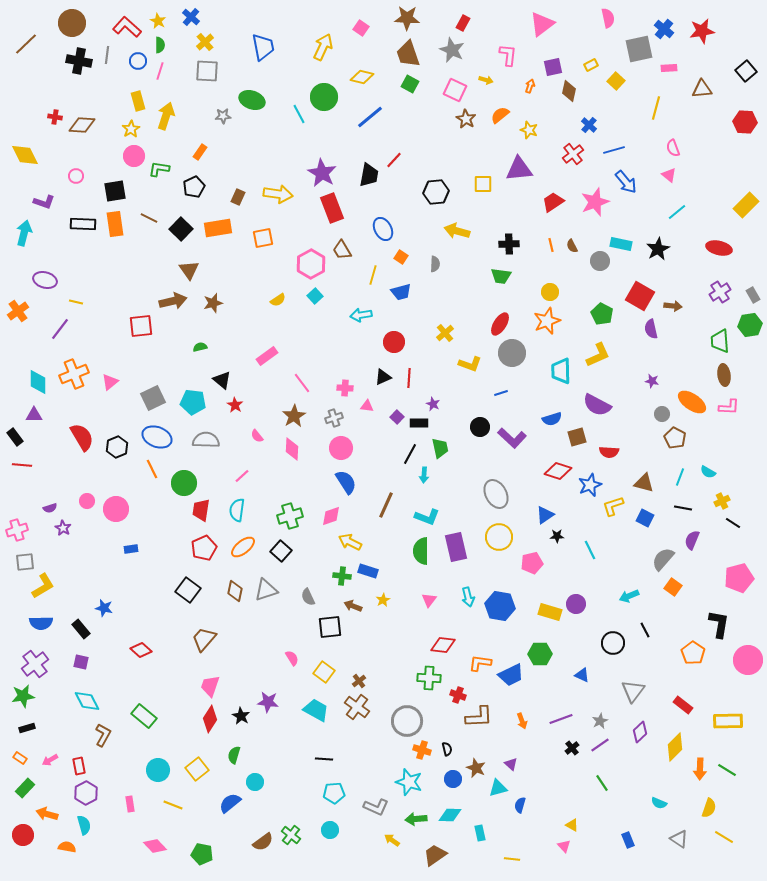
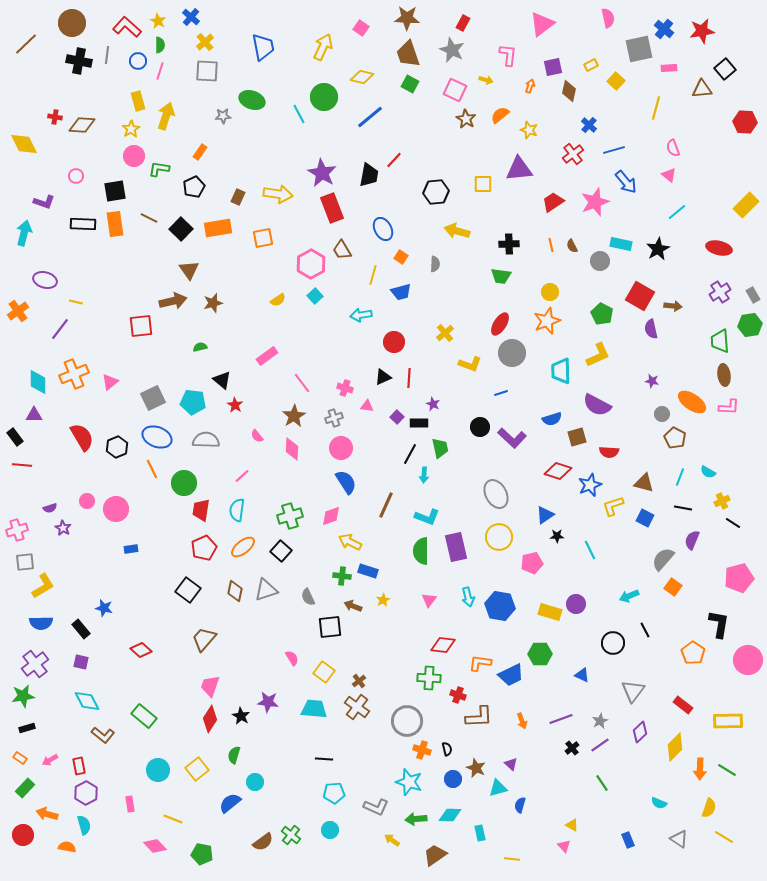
black square at (746, 71): moved 21 px left, 2 px up
yellow diamond at (25, 155): moved 1 px left, 11 px up
pink cross at (345, 388): rotated 14 degrees clockwise
cyan trapezoid at (316, 710): moved 2 px left, 1 px up; rotated 24 degrees counterclockwise
brown L-shape at (103, 735): rotated 100 degrees clockwise
yellow line at (173, 805): moved 14 px down
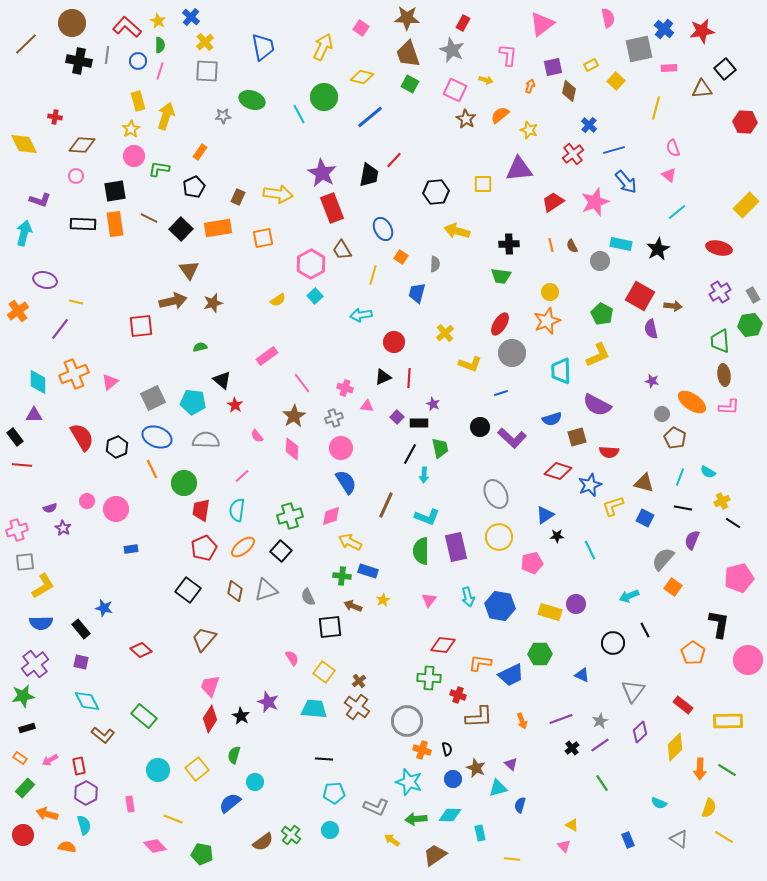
brown diamond at (82, 125): moved 20 px down
purple L-shape at (44, 202): moved 4 px left, 2 px up
blue trapezoid at (401, 292): moved 16 px right, 1 px down; rotated 120 degrees clockwise
purple star at (268, 702): rotated 15 degrees clockwise
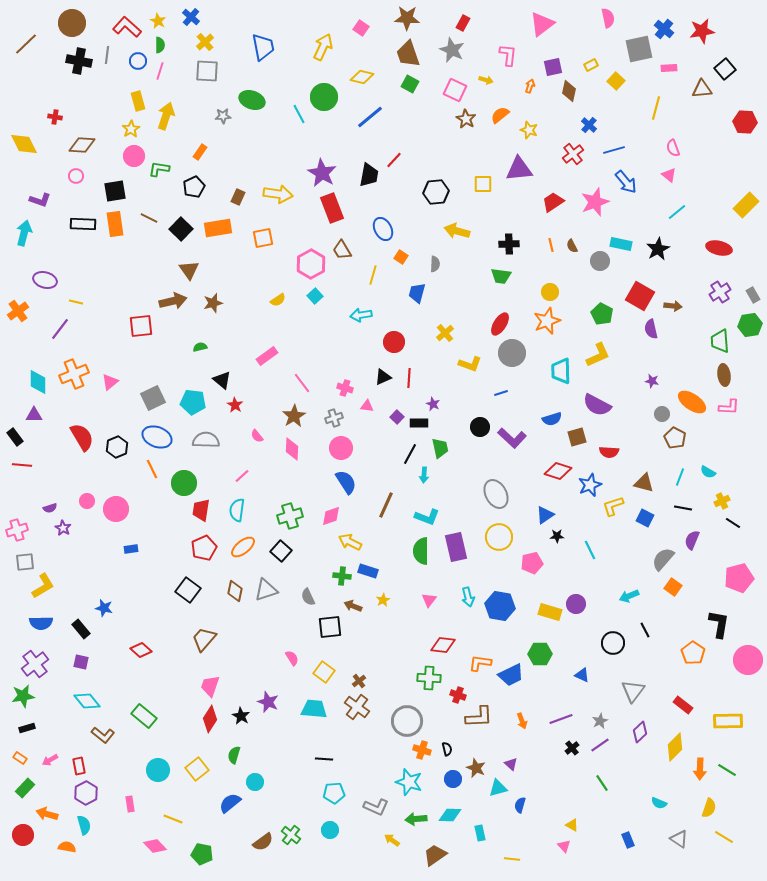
cyan diamond at (87, 701): rotated 12 degrees counterclockwise
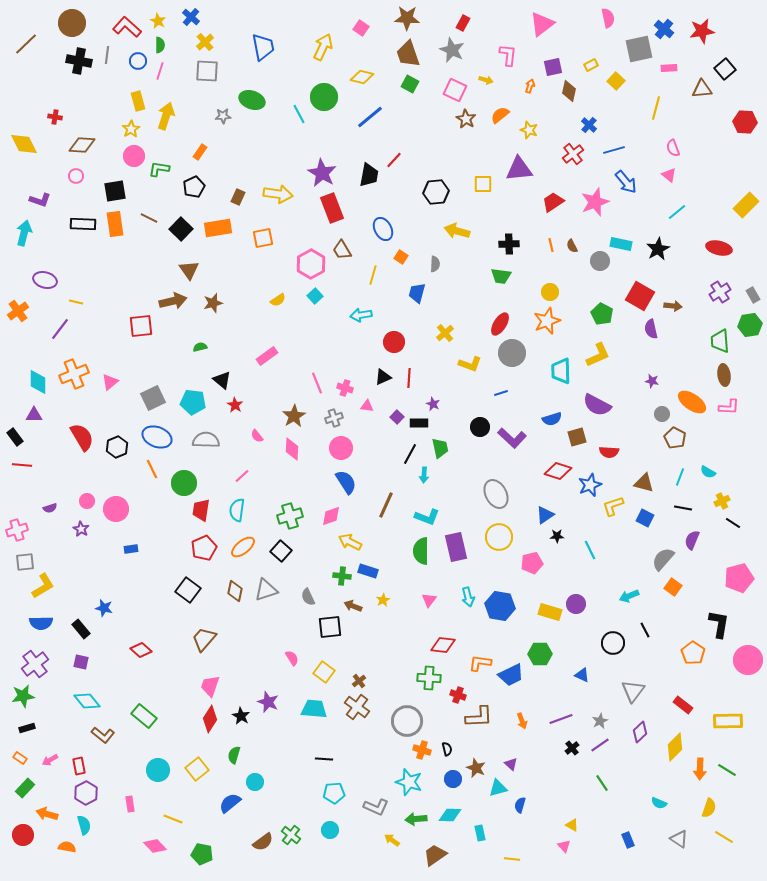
pink line at (302, 383): moved 15 px right; rotated 15 degrees clockwise
purple star at (63, 528): moved 18 px right, 1 px down
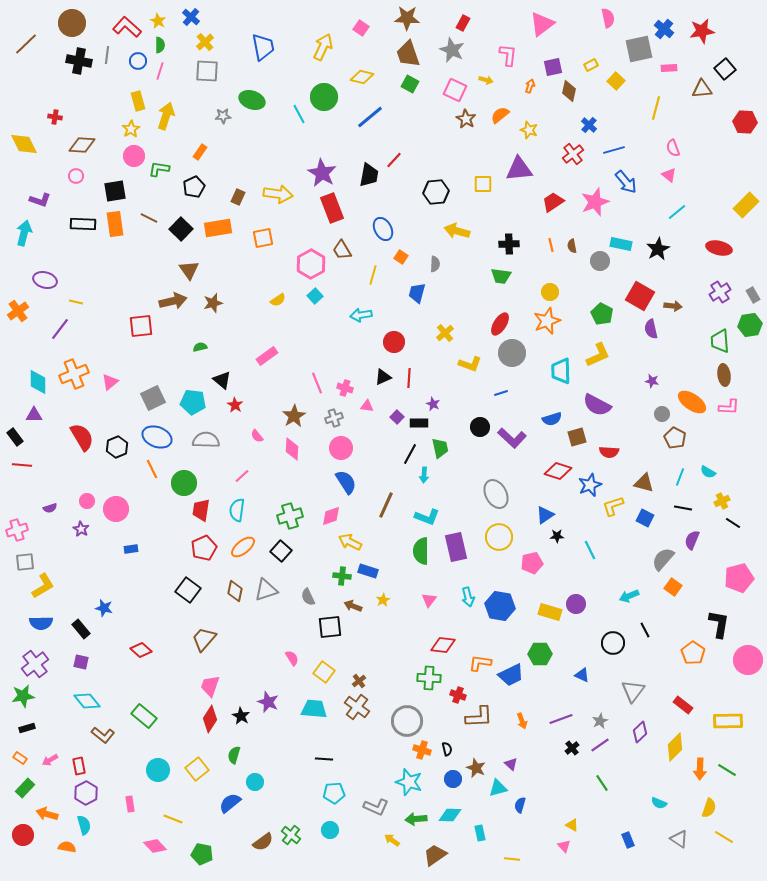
brown semicircle at (572, 246): rotated 16 degrees clockwise
